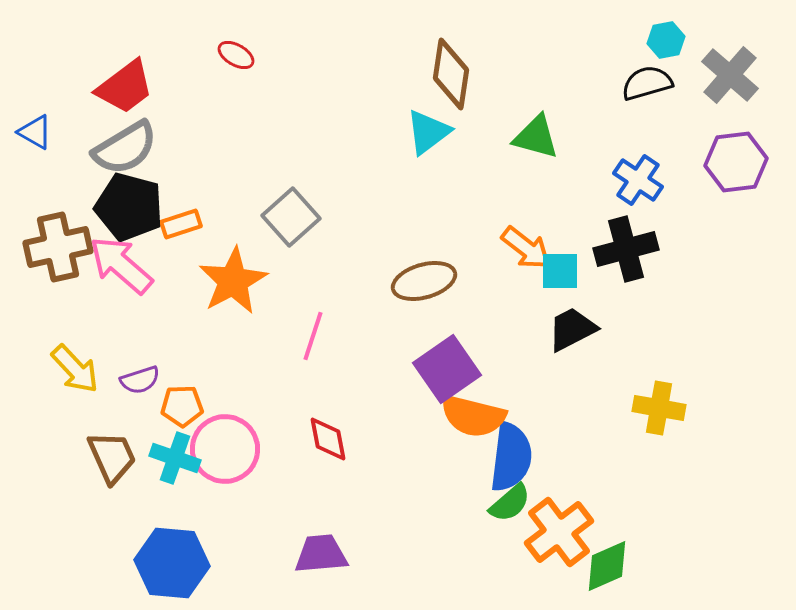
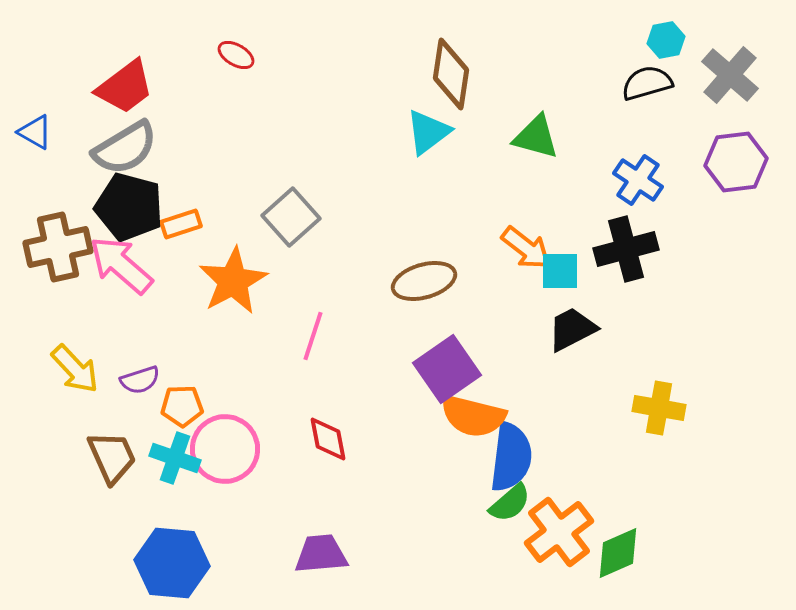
green diamond: moved 11 px right, 13 px up
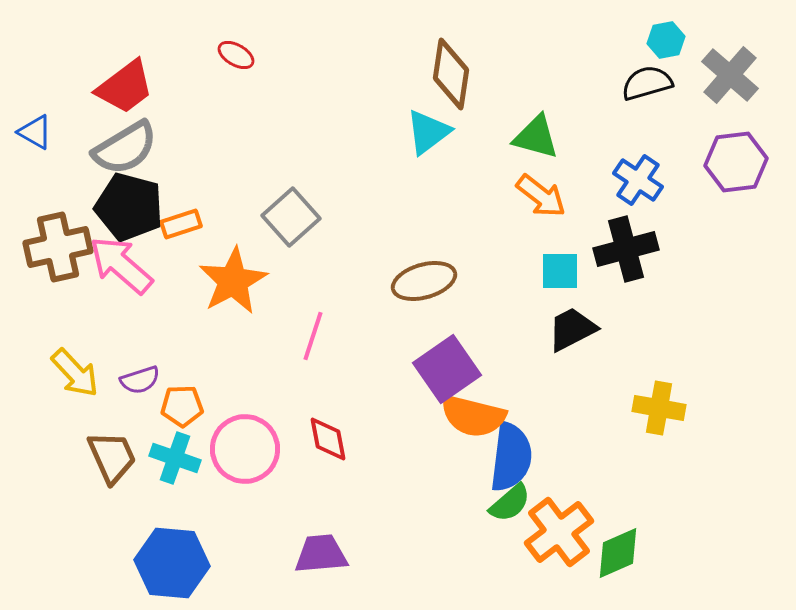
orange arrow: moved 15 px right, 52 px up
yellow arrow: moved 4 px down
pink circle: moved 20 px right
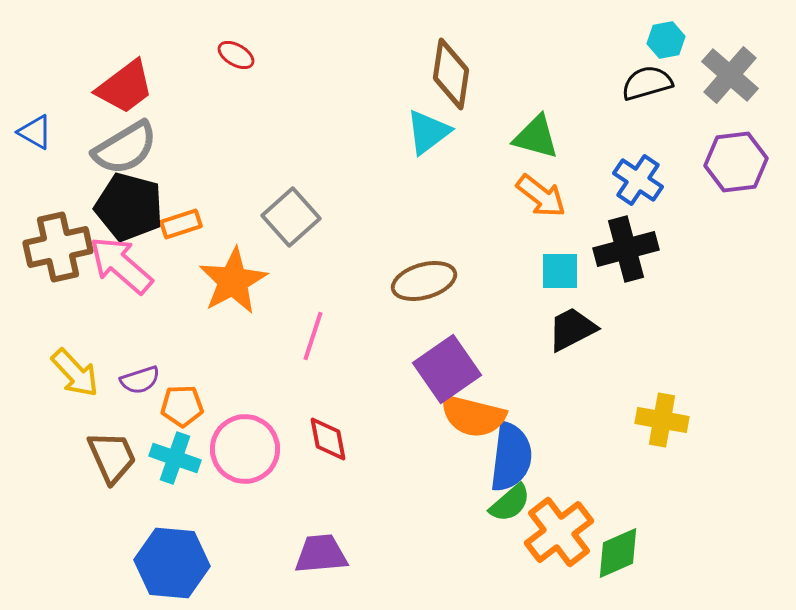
yellow cross: moved 3 px right, 12 px down
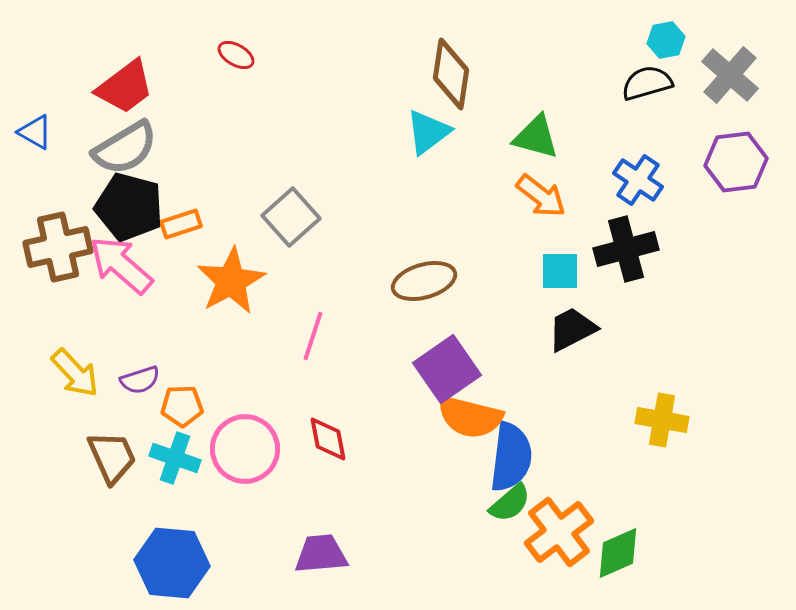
orange star: moved 2 px left
orange semicircle: moved 3 px left, 1 px down
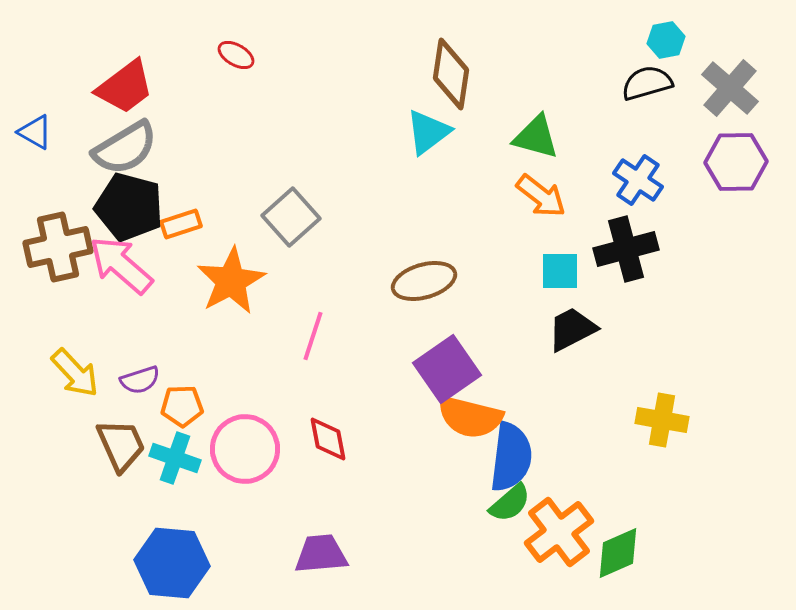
gray cross: moved 13 px down
purple hexagon: rotated 6 degrees clockwise
brown trapezoid: moved 9 px right, 12 px up
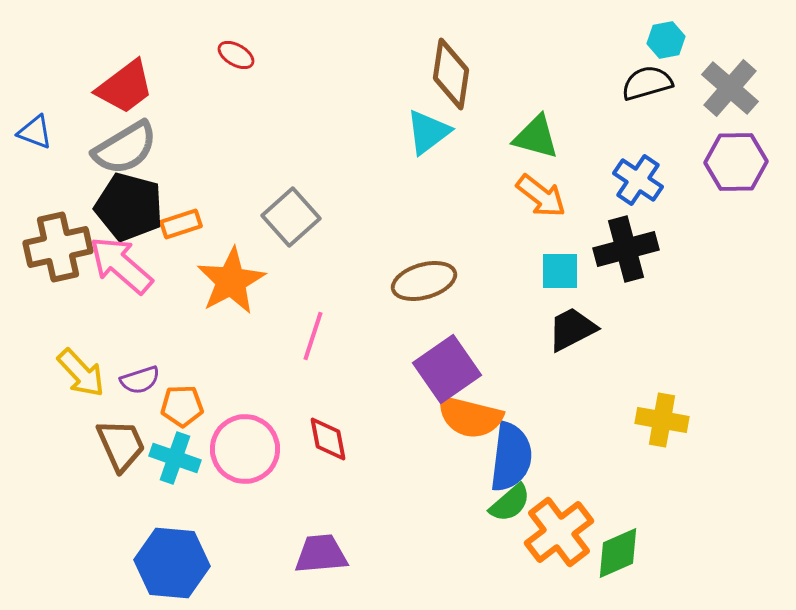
blue triangle: rotated 9 degrees counterclockwise
yellow arrow: moved 6 px right
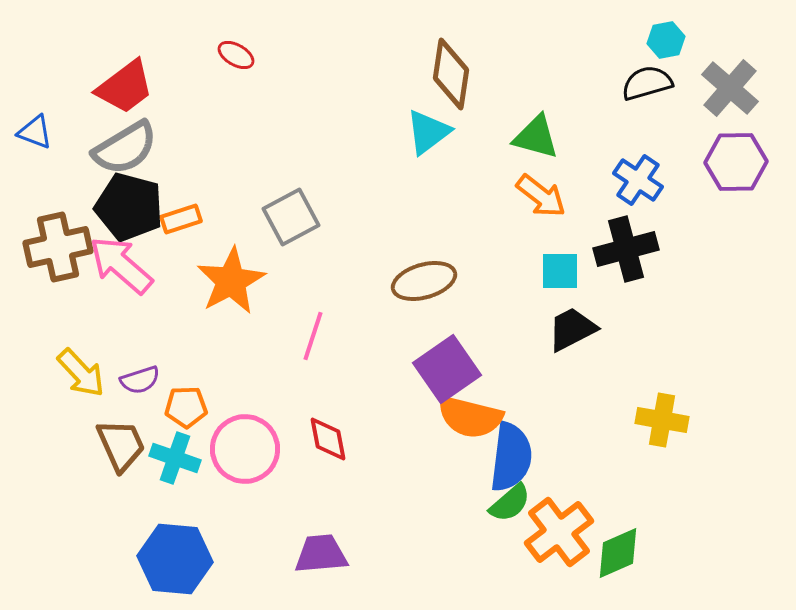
gray square: rotated 14 degrees clockwise
orange rectangle: moved 5 px up
orange pentagon: moved 4 px right, 1 px down
blue hexagon: moved 3 px right, 4 px up
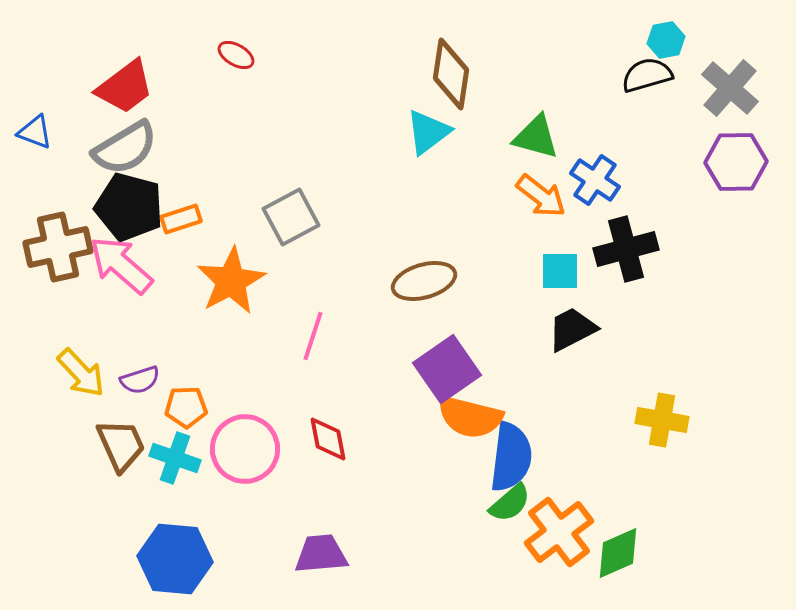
black semicircle: moved 8 px up
blue cross: moved 43 px left
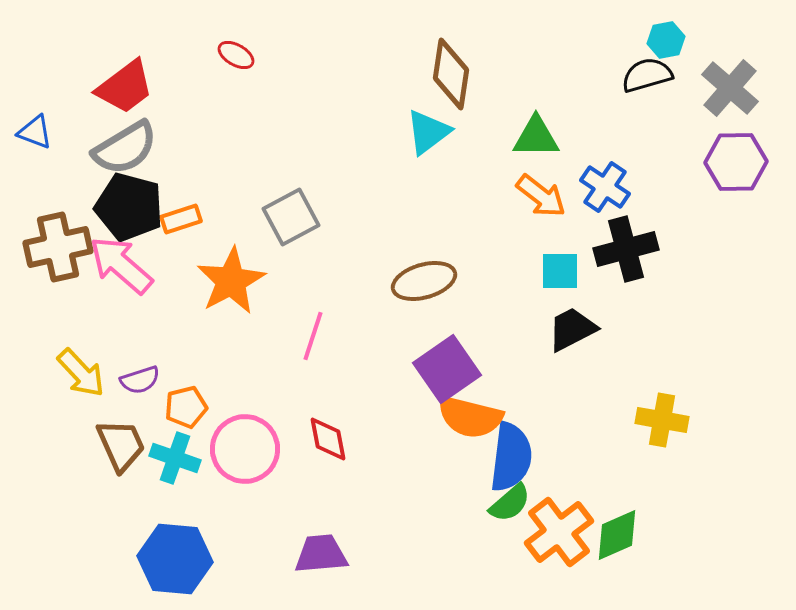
green triangle: rotated 15 degrees counterclockwise
blue cross: moved 10 px right, 7 px down
orange pentagon: rotated 12 degrees counterclockwise
green diamond: moved 1 px left, 18 px up
